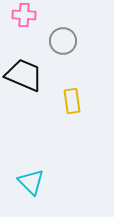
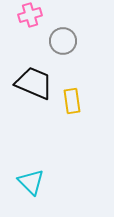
pink cross: moved 6 px right; rotated 20 degrees counterclockwise
black trapezoid: moved 10 px right, 8 px down
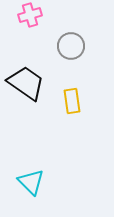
gray circle: moved 8 px right, 5 px down
black trapezoid: moved 8 px left; rotated 12 degrees clockwise
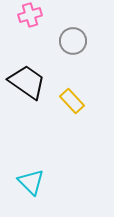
gray circle: moved 2 px right, 5 px up
black trapezoid: moved 1 px right, 1 px up
yellow rectangle: rotated 35 degrees counterclockwise
